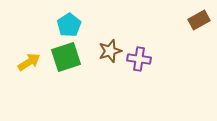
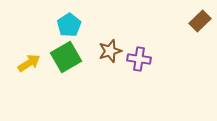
brown rectangle: moved 1 px right, 1 px down; rotated 15 degrees counterclockwise
green square: rotated 12 degrees counterclockwise
yellow arrow: moved 1 px down
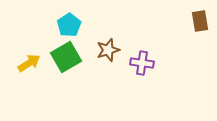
brown rectangle: rotated 55 degrees counterclockwise
brown star: moved 2 px left, 1 px up
purple cross: moved 3 px right, 4 px down
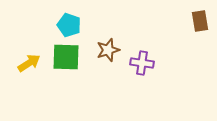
cyan pentagon: rotated 20 degrees counterclockwise
green square: rotated 32 degrees clockwise
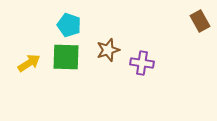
brown rectangle: rotated 20 degrees counterclockwise
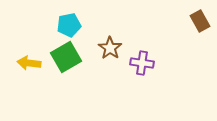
cyan pentagon: rotated 30 degrees counterclockwise
brown star: moved 2 px right, 2 px up; rotated 20 degrees counterclockwise
green square: rotated 32 degrees counterclockwise
yellow arrow: rotated 140 degrees counterclockwise
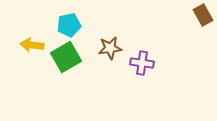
brown rectangle: moved 3 px right, 6 px up
brown star: rotated 30 degrees clockwise
yellow arrow: moved 3 px right, 18 px up
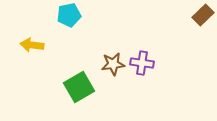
brown rectangle: rotated 75 degrees clockwise
cyan pentagon: moved 10 px up
brown star: moved 3 px right, 16 px down
green square: moved 13 px right, 30 px down
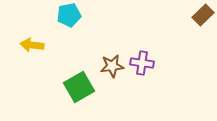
brown star: moved 1 px left, 2 px down
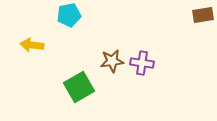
brown rectangle: rotated 35 degrees clockwise
brown star: moved 5 px up
